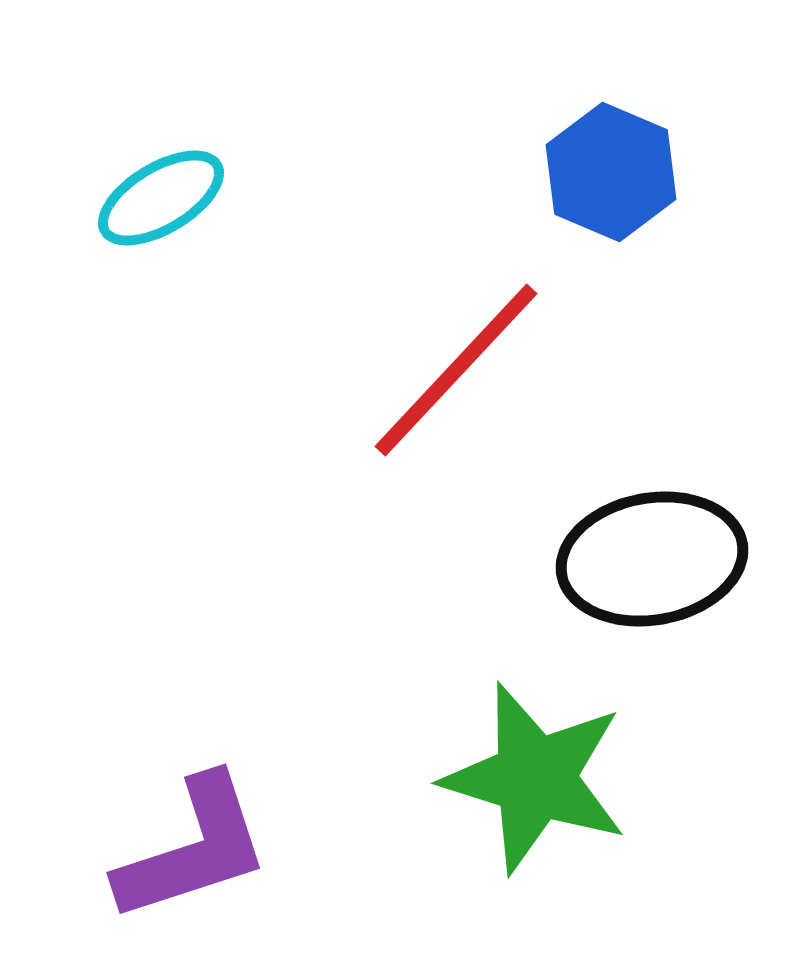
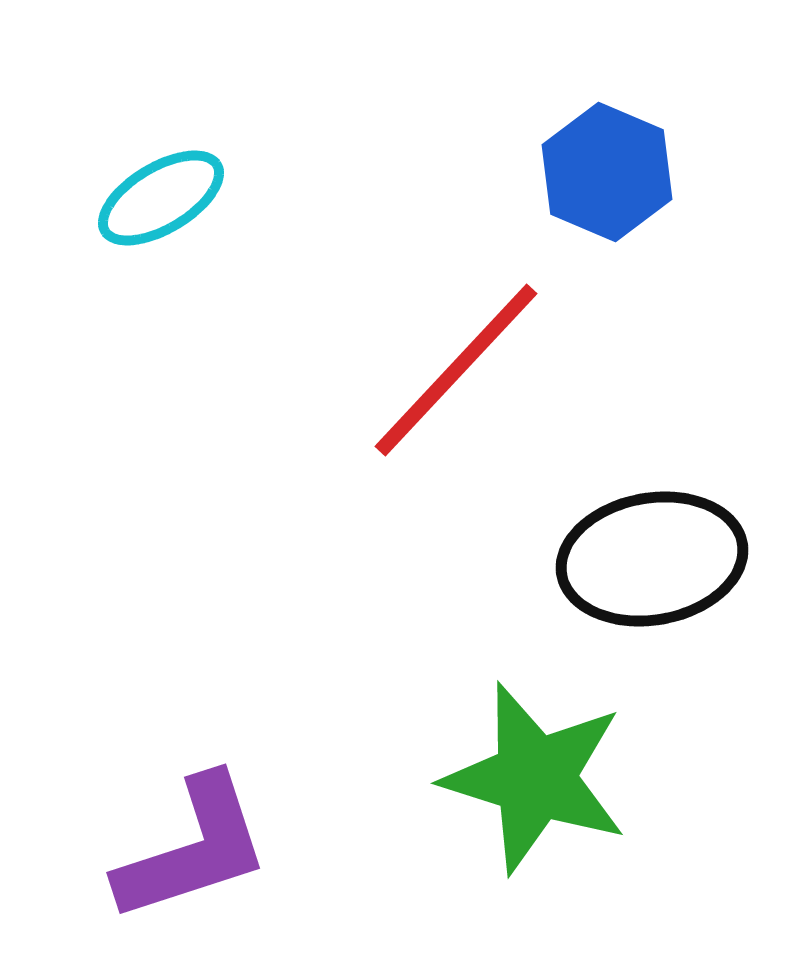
blue hexagon: moved 4 px left
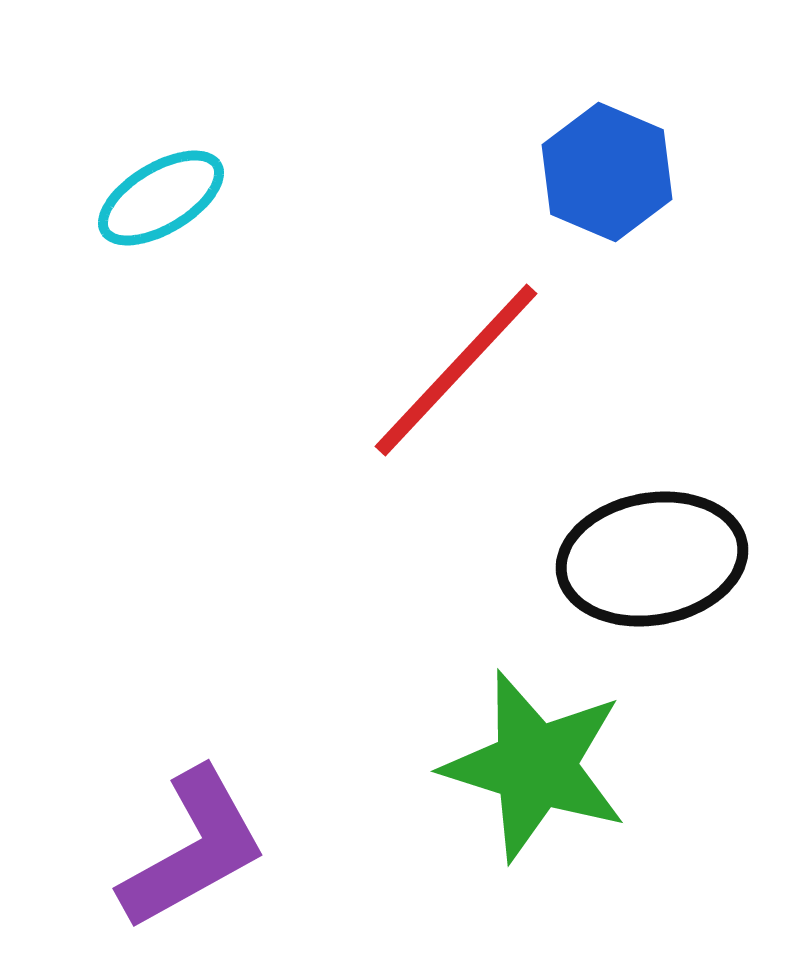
green star: moved 12 px up
purple L-shape: rotated 11 degrees counterclockwise
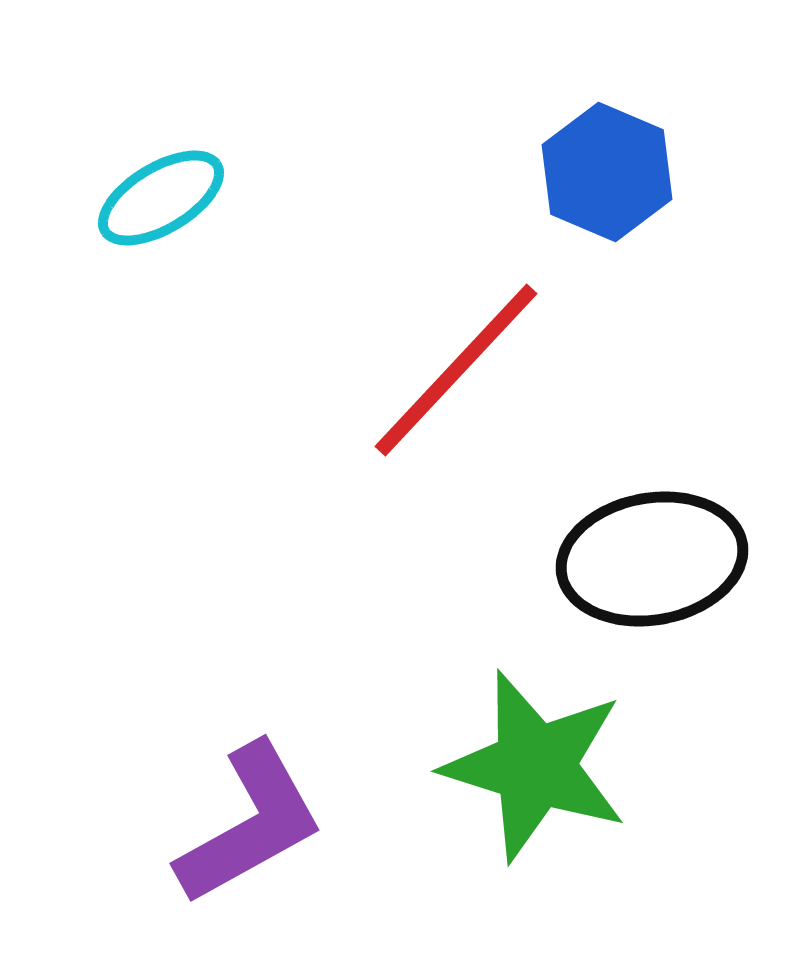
purple L-shape: moved 57 px right, 25 px up
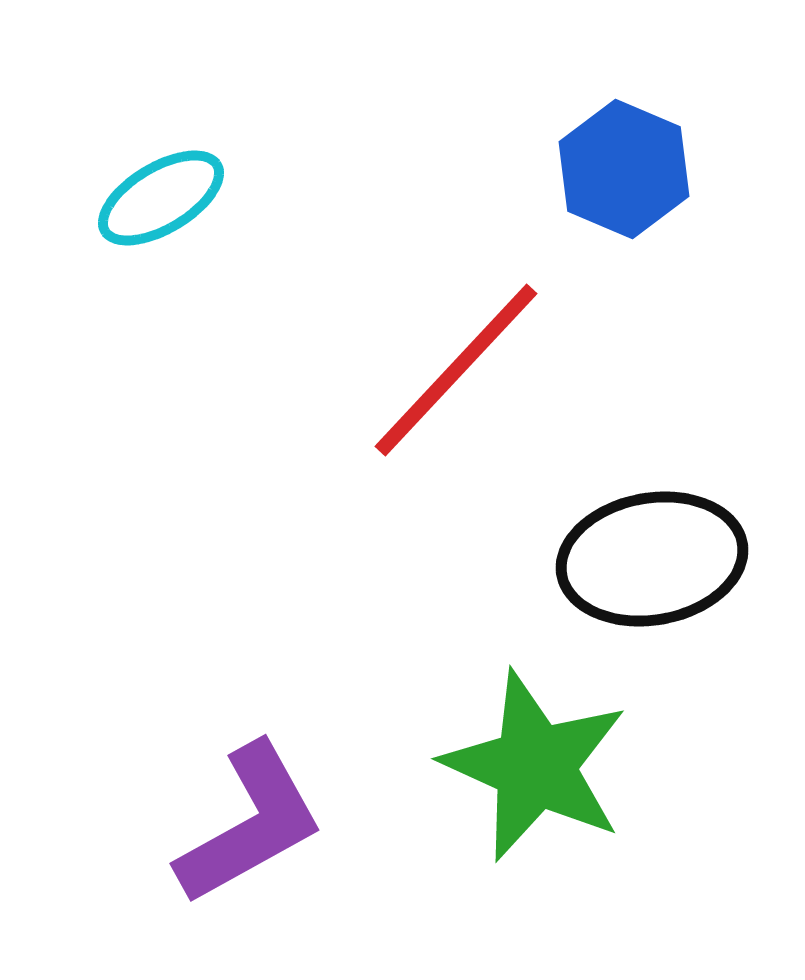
blue hexagon: moved 17 px right, 3 px up
green star: rotated 7 degrees clockwise
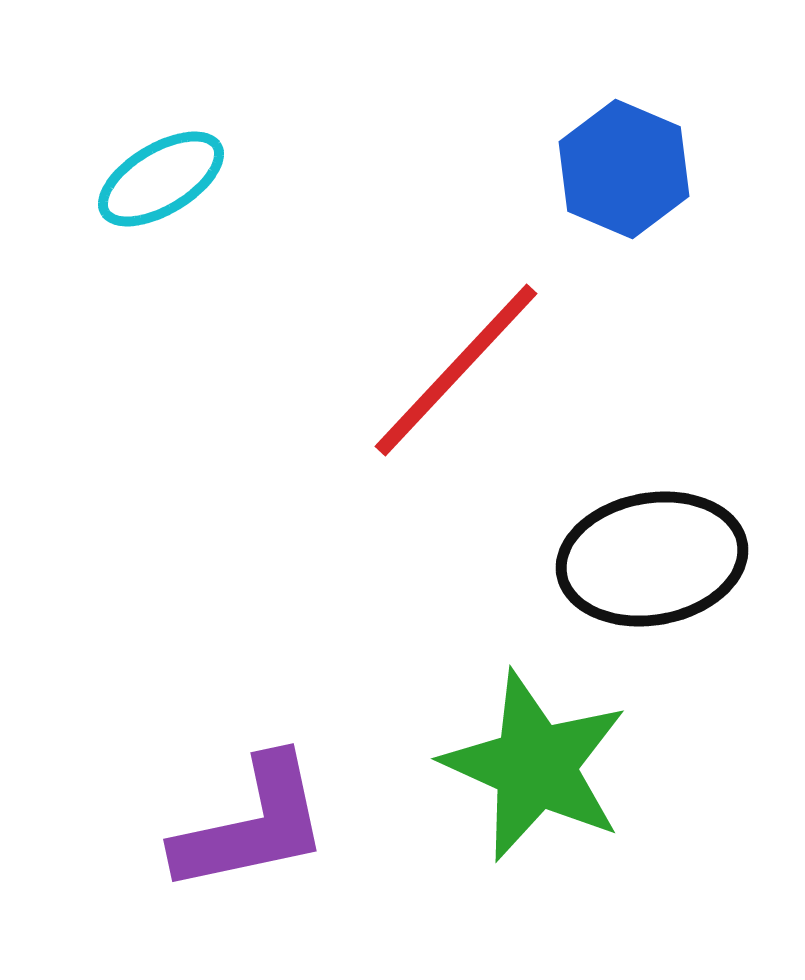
cyan ellipse: moved 19 px up
purple L-shape: moved 2 px right, 1 px down; rotated 17 degrees clockwise
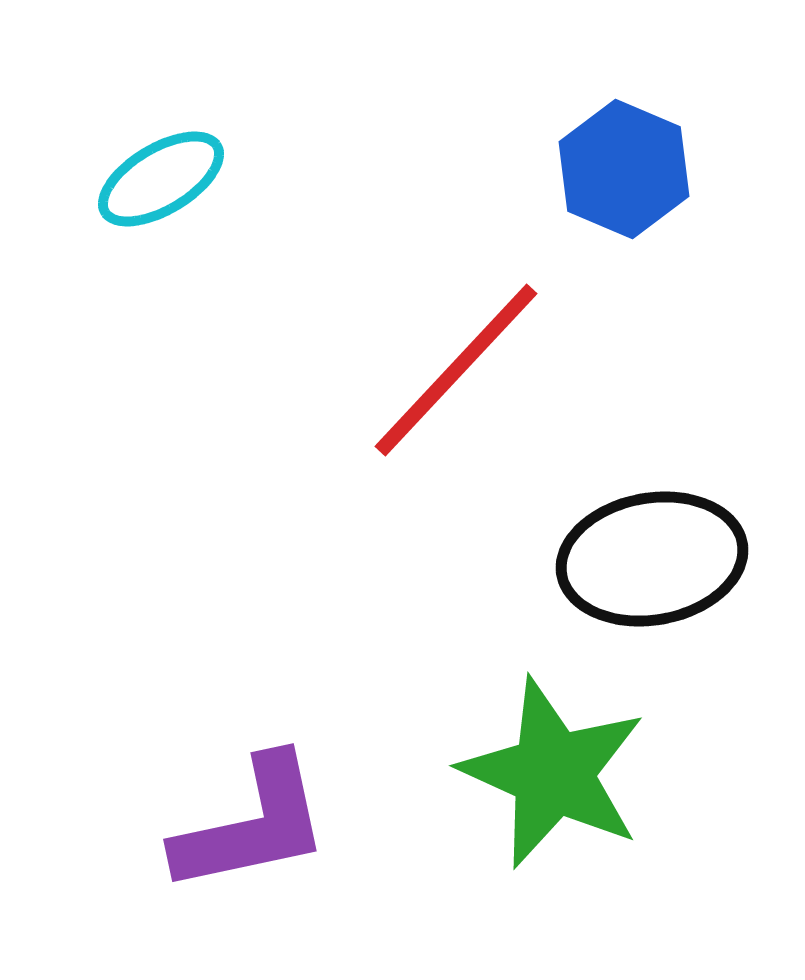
green star: moved 18 px right, 7 px down
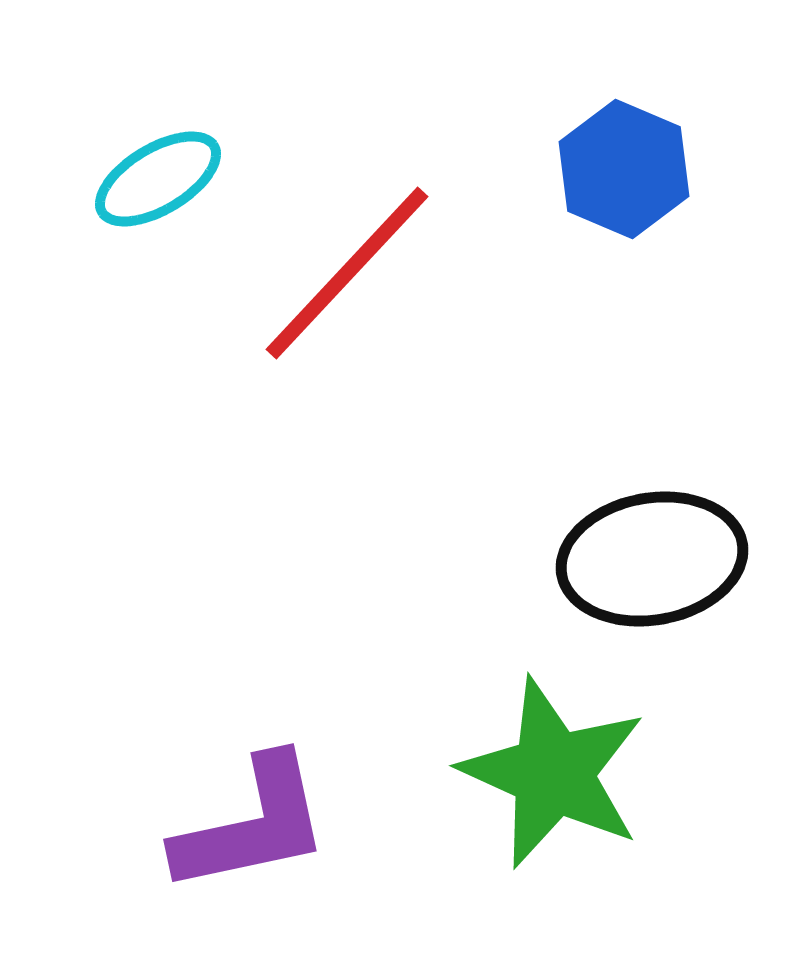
cyan ellipse: moved 3 px left
red line: moved 109 px left, 97 px up
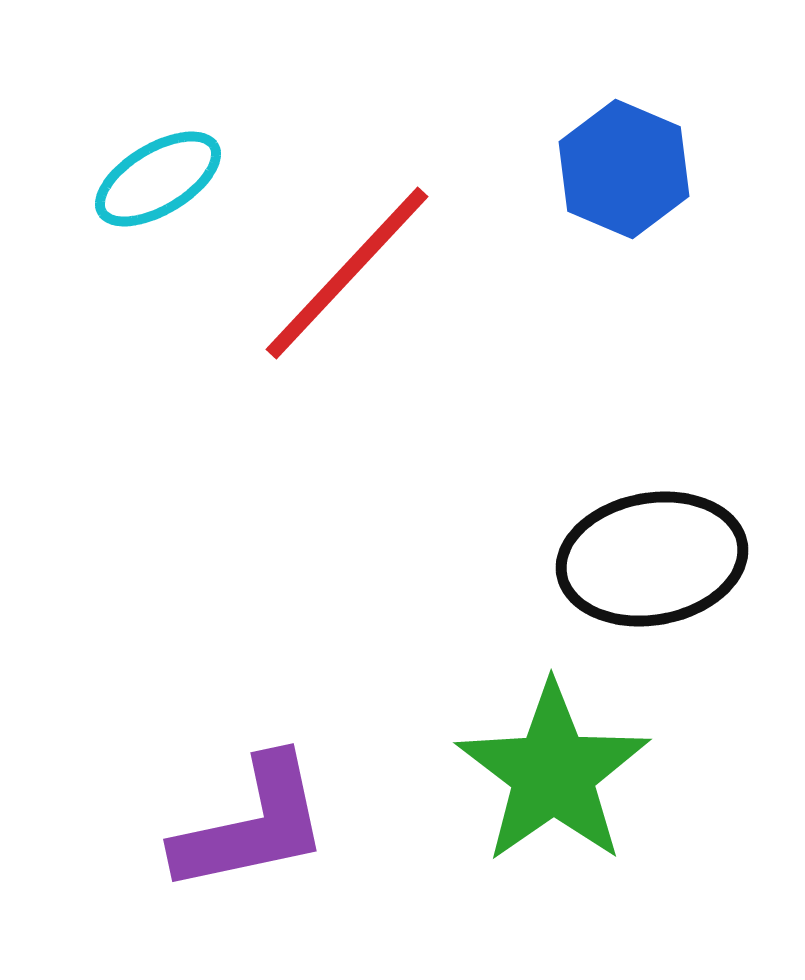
green star: rotated 13 degrees clockwise
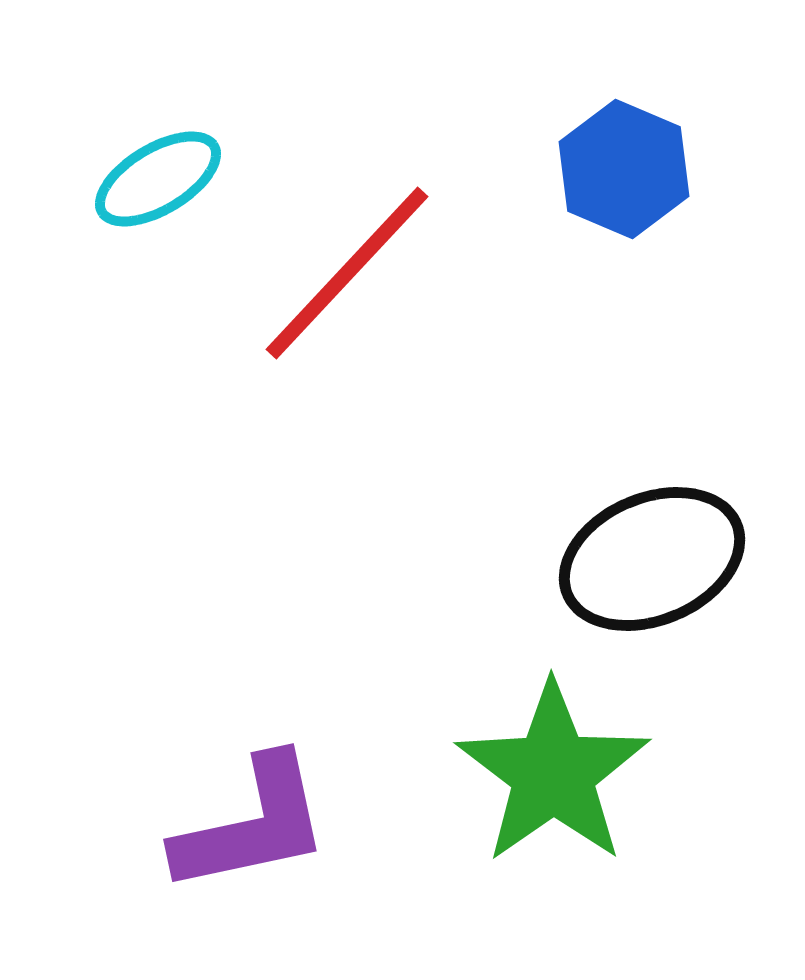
black ellipse: rotated 13 degrees counterclockwise
